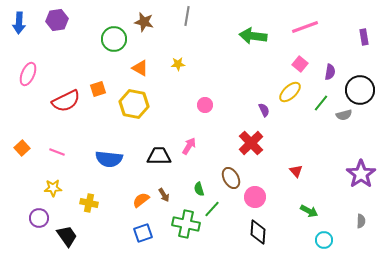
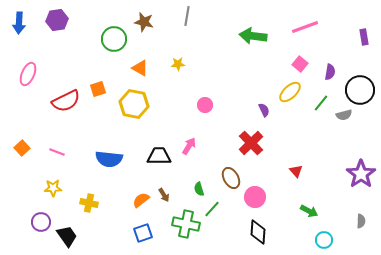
purple circle at (39, 218): moved 2 px right, 4 px down
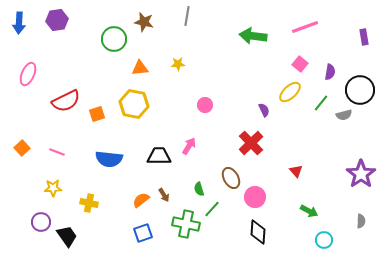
orange triangle at (140, 68): rotated 36 degrees counterclockwise
orange square at (98, 89): moved 1 px left, 25 px down
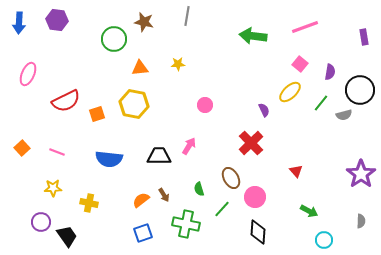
purple hexagon at (57, 20): rotated 15 degrees clockwise
green line at (212, 209): moved 10 px right
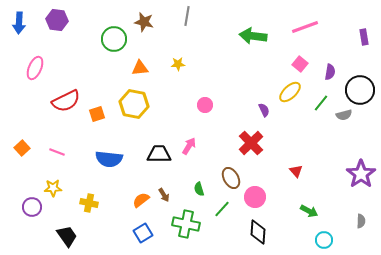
pink ellipse at (28, 74): moved 7 px right, 6 px up
black trapezoid at (159, 156): moved 2 px up
purple circle at (41, 222): moved 9 px left, 15 px up
blue square at (143, 233): rotated 12 degrees counterclockwise
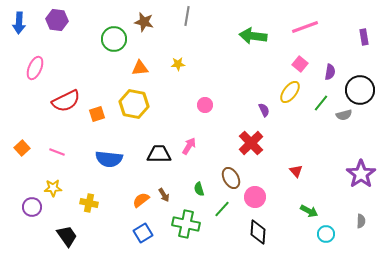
yellow ellipse at (290, 92): rotated 10 degrees counterclockwise
cyan circle at (324, 240): moved 2 px right, 6 px up
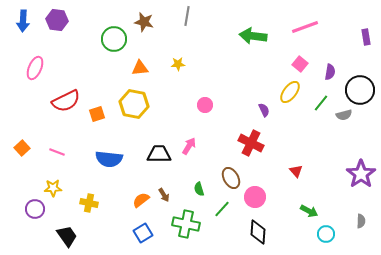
blue arrow at (19, 23): moved 4 px right, 2 px up
purple rectangle at (364, 37): moved 2 px right
red cross at (251, 143): rotated 20 degrees counterclockwise
purple circle at (32, 207): moved 3 px right, 2 px down
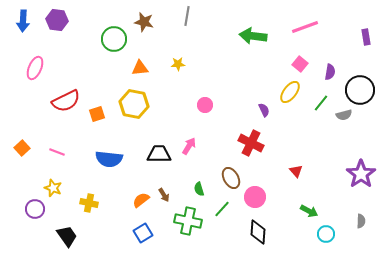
yellow star at (53, 188): rotated 24 degrees clockwise
green cross at (186, 224): moved 2 px right, 3 px up
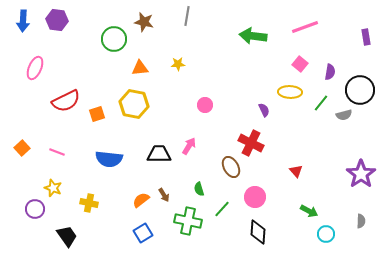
yellow ellipse at (290, 92): rotated 55 degrees clockwise
brown ellipse at (231, 178): moved 11 px up
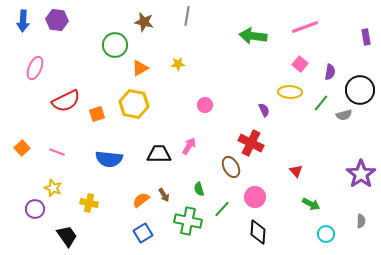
green circle at (114, 39): moved 1 px right, 6 px down
orange triangle at (140, 68): rotated 24 degrees counterclockwise
green arrow at (309, 211): moved 2 px right, 7 px up
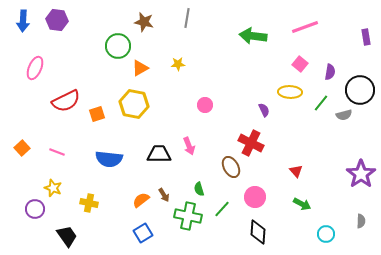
gray line at (187, 16): moved 2 px down
green circle at (115, 45): moved 3 px right, 1 px down
pink arrow at (189, 146): rotated 126 degrees clockwise
green arrow at (311, 204): moved 9 px left
green cross at (188, 221): moved 5 px up
